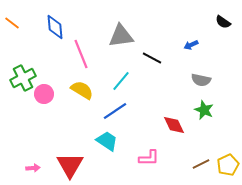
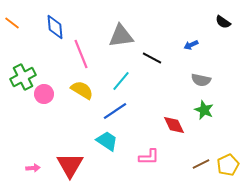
green cross: moved 1 px up
pink L-shape: moved 1 px up
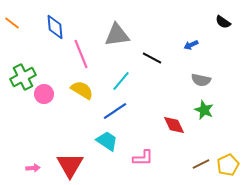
gray triangle: moved 4 px left, 1 px up
pink L-shape: moved 6 px left, 1 px down
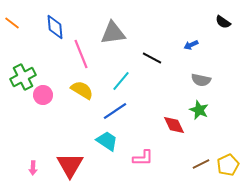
gray triangle: moved 4 px left, 2 px up
pink circle: moved 1 px left, 1 px down
green star: moved 5 px left
pink arrow: rotated 96 degrees clockwise
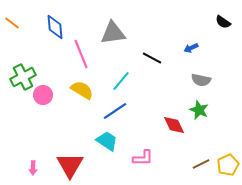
blue arrow: moved 3 px down
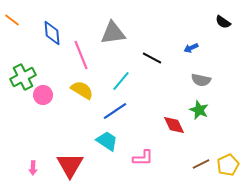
orange line: moved 3 px up
blue diamond: moved 3 px left, 6 px down
pink line: moved 1 px down
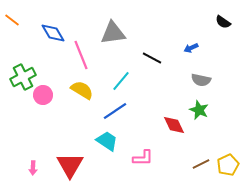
blue diamond: moved 1 px right; rotated 25 degrees counterclockwise
